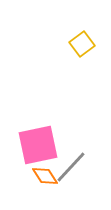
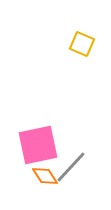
yellow square: rotated 30 degrees counterclockwise
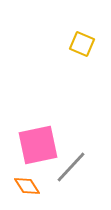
orange diamond: moved 18 px left, 10 px down
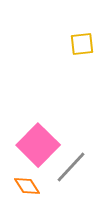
yellow square: rotated 30 degrees counterclockwise
pink square: rotated 33 degrees counterclockwise
